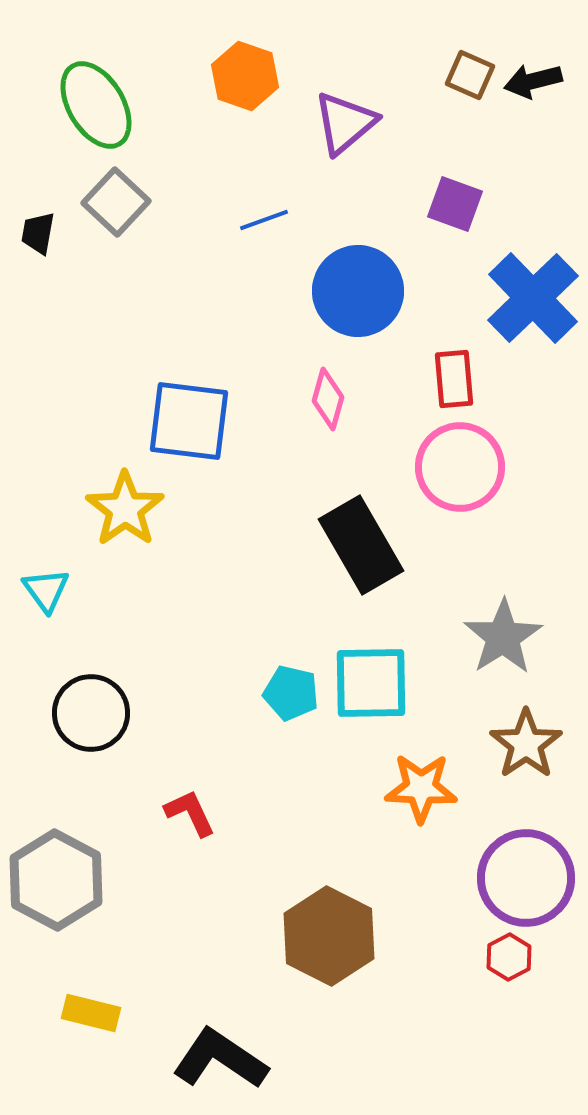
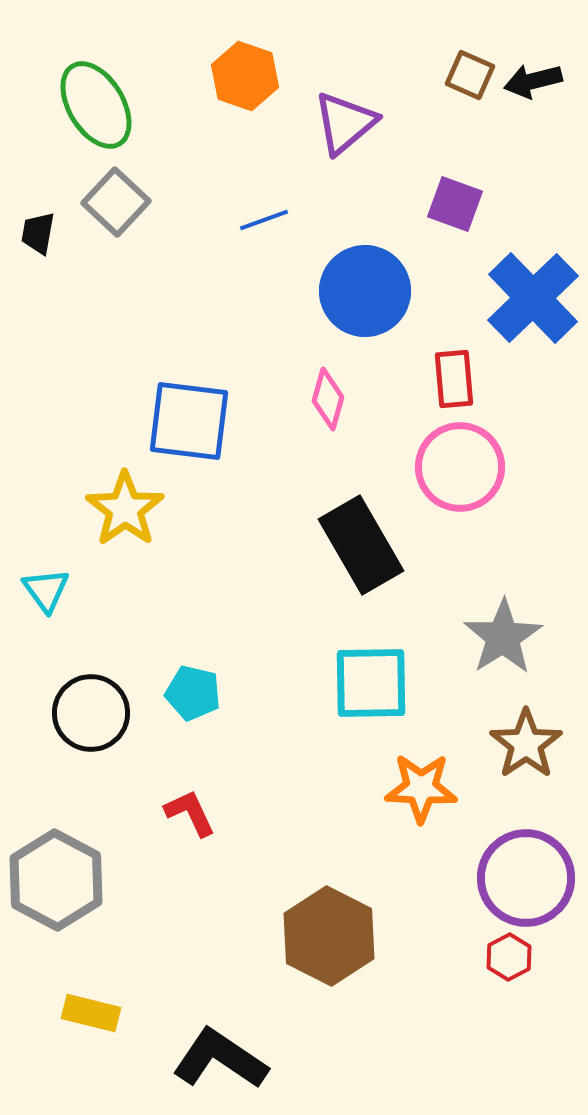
blue circle: moved 7 px right
cyan pentagon: moved 98 px left
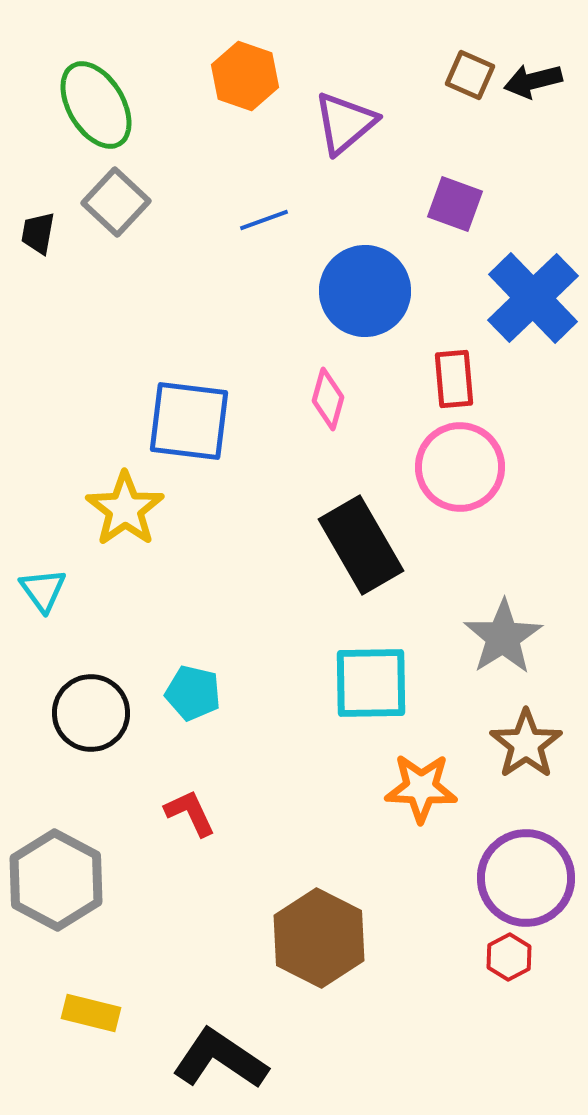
cyan triangle: moved 3 px left
brown hexagon: moved 10 px left, 2 px down
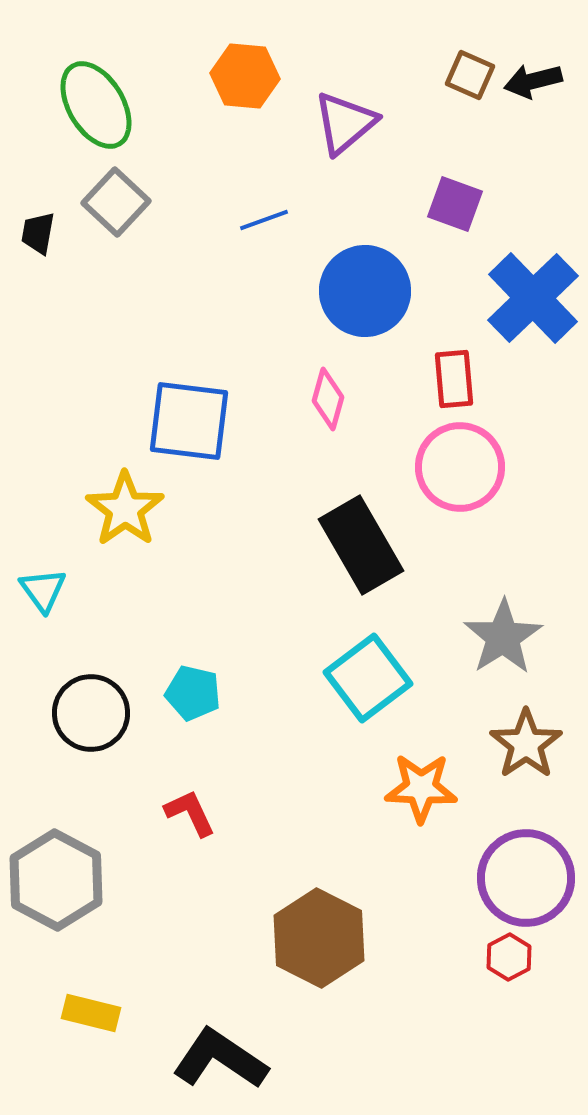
orange hexagon: rotated 14 degrees counterclockwise
cyan square: moved 3 px left, 5 px up; rotated 36 degrees counterclockwise
